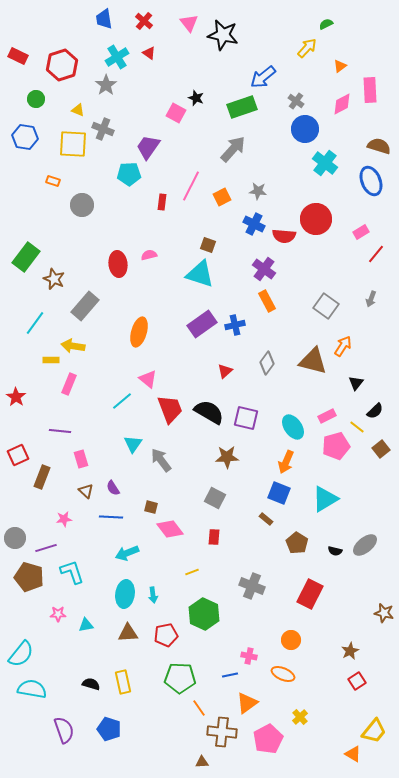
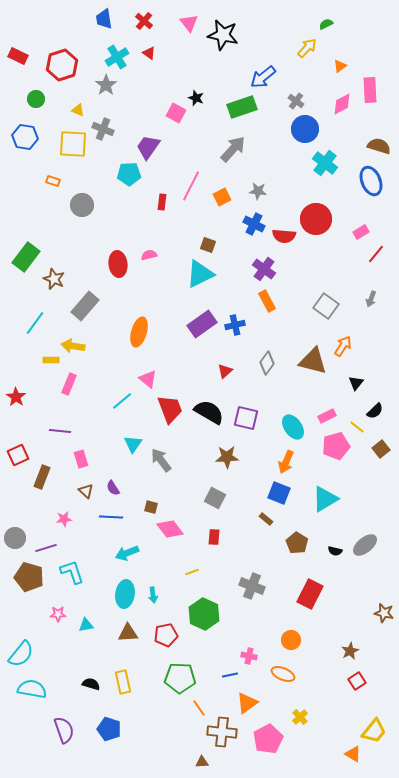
cyan triangle at (200, 274): rotated 44 degrees counterclockwise
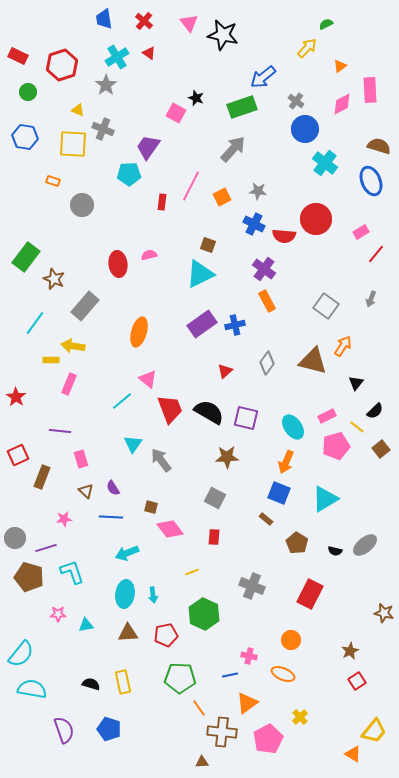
green circle at (36, 99): moved 8 px left, 7 px up
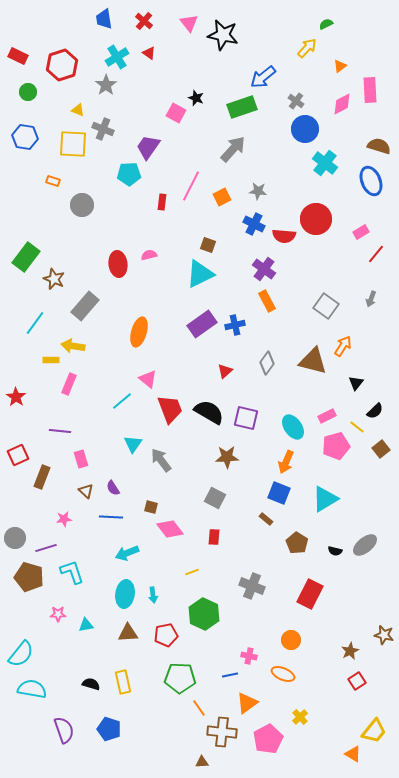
brown star at (384, 613): moved 22 px down
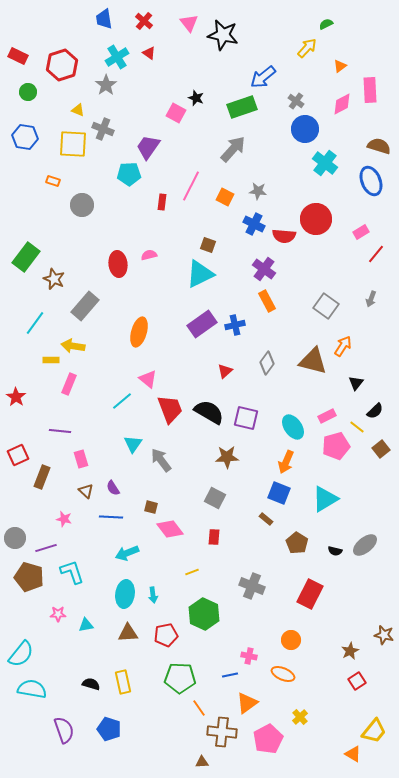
orange square at (222, 197): moved 3 px right; rotated 36 degrees counterclockwise
pink star at (64, 519): rotated 21 degrees clockwise
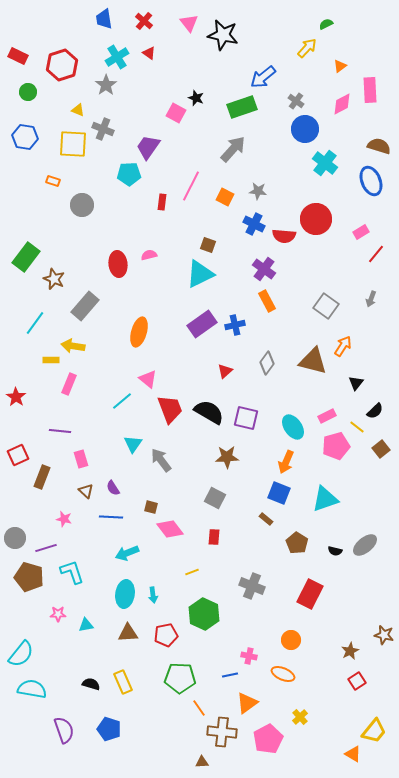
cyan triangle at (325, 499): rotated 12 degrees clockwise
yellow rectangle at (123, 682): rotated 10 degrees counterclockwise
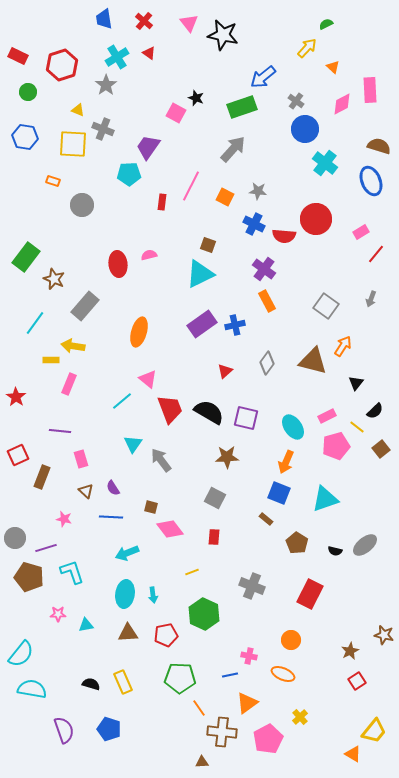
orange triangle at (340, 66): moved 7 px left, 1 px down; rotated 40 degrees counterclockwise
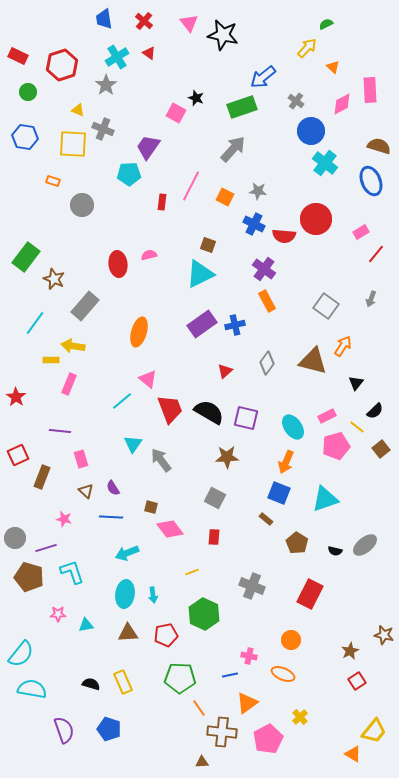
blue circle at (305, 129): moved 6 px right, 2 px down
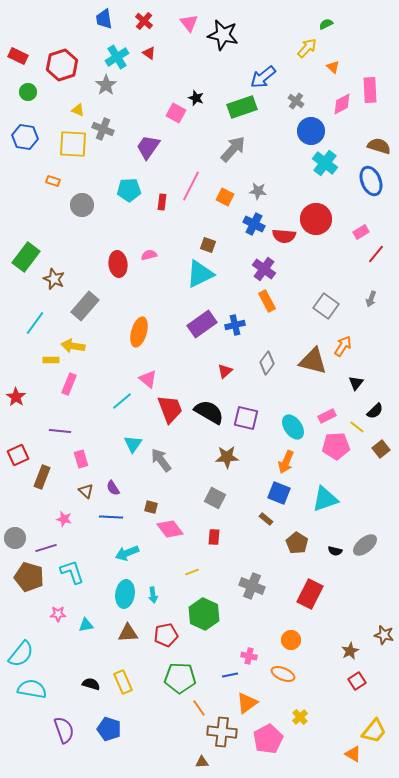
cyan pentagon at (129, 174): moved 16 px down
pink pentagon at (336, 446): rotated 12 degrees clockwise
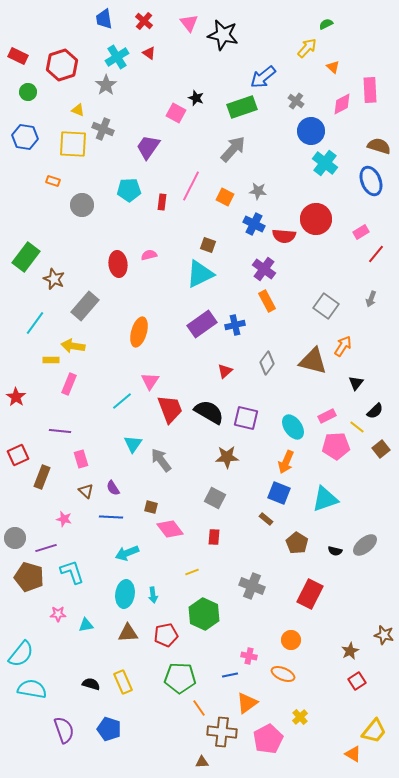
pink triangle at (148, 379): moved 2 px right, 2 px down; rotated 24 degrees clockwise
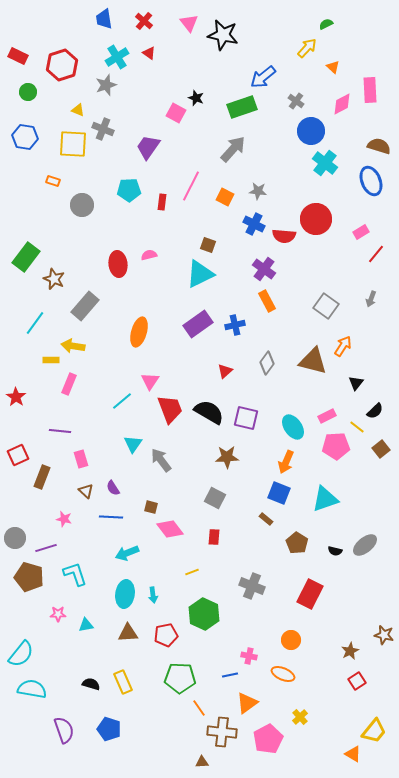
gray star at (106, 85): rotated 15 degrees clockwise
purple rectangle at (202, 324): moved 4 px left
cyan L-shape at (72, 572): moved 3 px right, 2 px down
